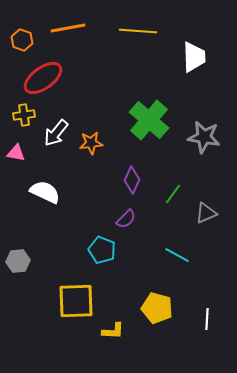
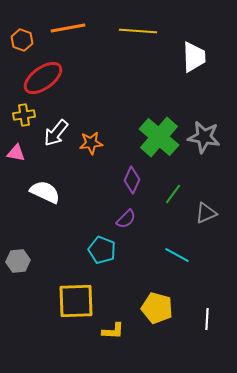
green cross: moved 10 px right, 17 px down
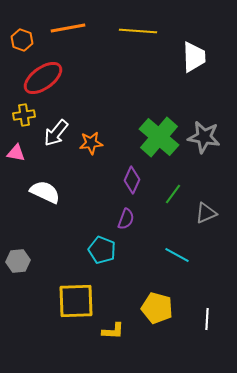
purple semicircle: rotated 25 degrees counterclockwise
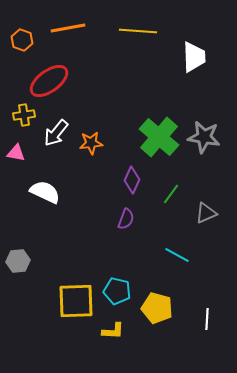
red ellipse: moved 6 px right, 3 px down
green line: moved 2 px left
cyan pentagon: moved 15 px right, 41 px down; rotated 8 degrees counterclockwise
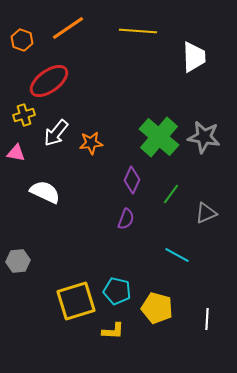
orange line: rotated 24 degrees counterclockwise
yellow cross: rotated 10 degrees counterclockwise
yellow square: rotated 15 degrees counterclockwise
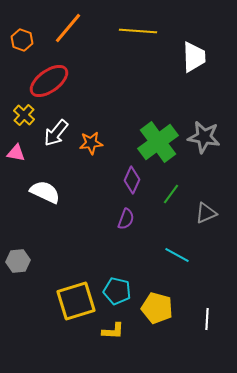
orange line: rotated 16 degrees counterclockwise
yellow cross: rotated 30 degrees counterclockwise
green cross: moved 1 px left, 5 px down; rotated 12 degrees clockwise
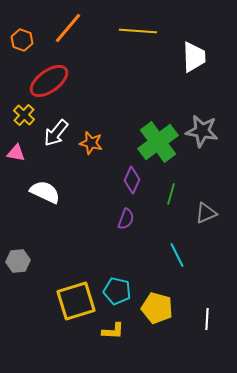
gray star: moved 2 px left, 6 px up
orange star: rotated 20 degrees clockwise
green line: rotated 20 degrees counterclockwise
cyan line: rotated 35 degrees clockwise
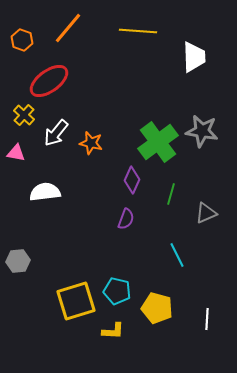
white semicircle: rotated 32 degrees counterclockwise
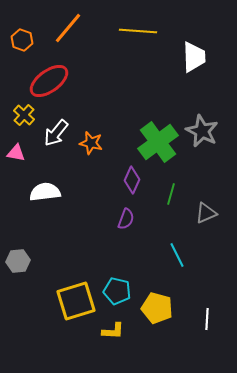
gray star: rotated 16 degrees clockwise
